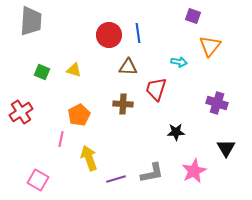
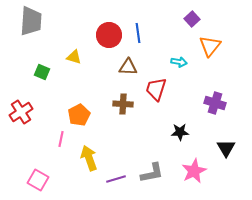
purple square: moved 1 px left, 3 px down; rotated 28 degrees clockwise
yellow triangle: moved 13 px up
purple cross: moved 2 px left
black star: moved 4 px right
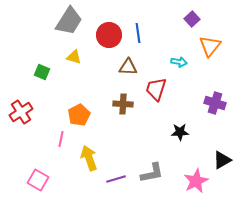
gray trapezoid: moved 38 px right; rotated 28 degrees clockwise
black triangle: moved 4 px left, 12 px down; rotated 30 degrees clockwise
pink star: moved 2 px right, 10 px down
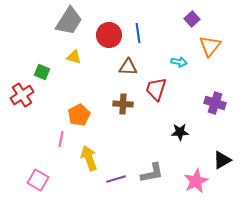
red cross: moved 1 px right, 17 px up
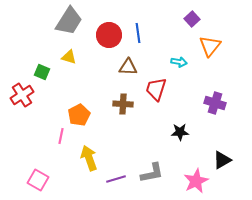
yellow triangle: moved 5 px left
pink line: moved 3 px up
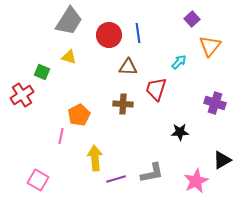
cyan arrow: rotated 56 degrees counterclockwise
yellow arrow: moved 6 px right; rotated 15 degrees clockwise
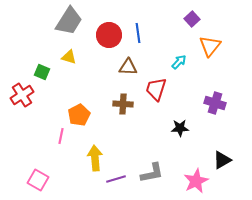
black star: moved 4 px up
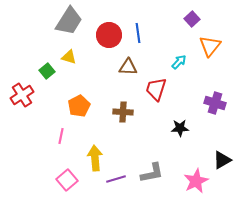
green square: moved 5 px right, 1 px up; rotated 28 degrees clockwise
brown cross: moved 8 px down
orange pentagon: moved 9 px up
pink square: moved 29 px right; rotated 20 degrees clockwise
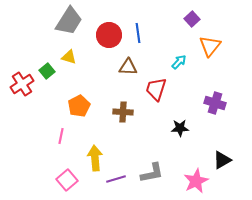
red cross: moved 11 px up
